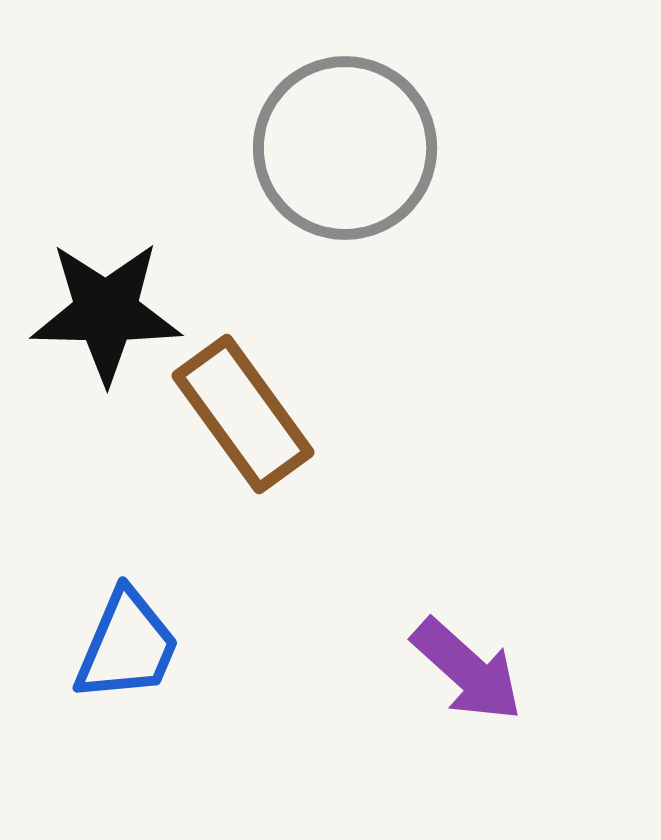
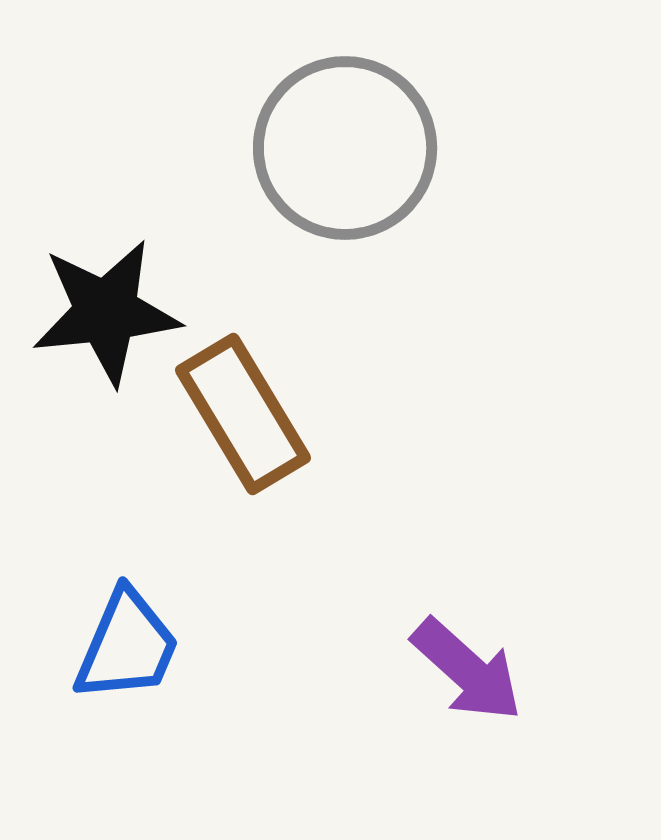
black star: rotated 7 degrees counterclockwise
brown rectangle: rotated 5 degrees clockwise
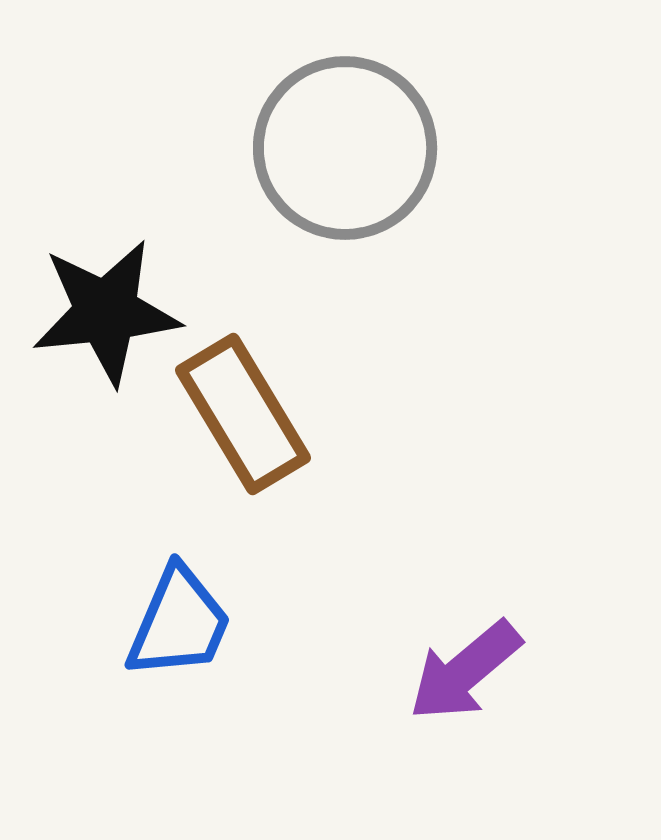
blue trapezoid: moved 52 px right, 23 px up
purple arrow: moved 2 px left, 1 px down; rotated 98 degrees clockwise
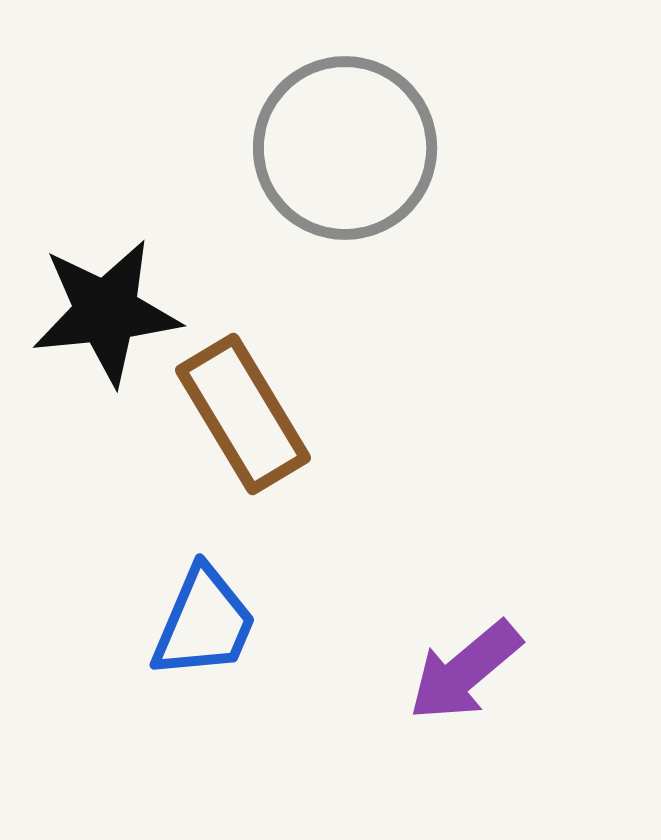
blue trapezoid: moved 25 px right
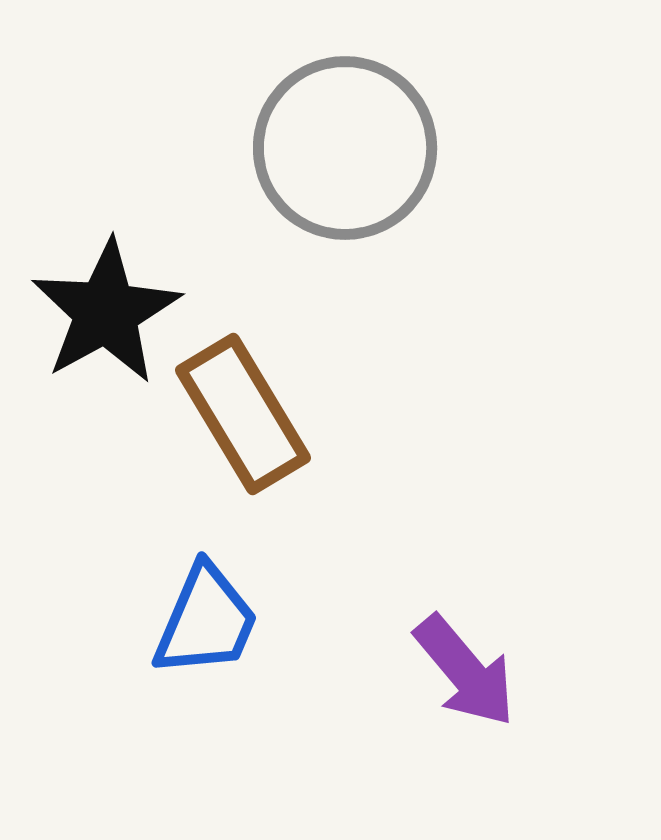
black star: rotated 23 degrees counterclockwise
blue trapezoid: moved 2 px right, 2 px up
purple arrow: rotated 90 degrees counterclockwise
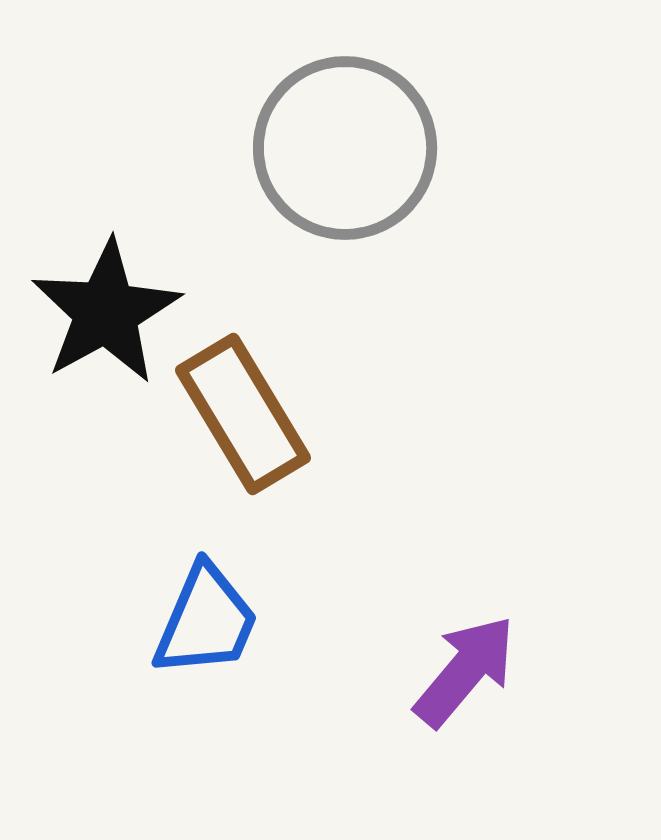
purple arrow: rotated 100 degrees counterclockwise
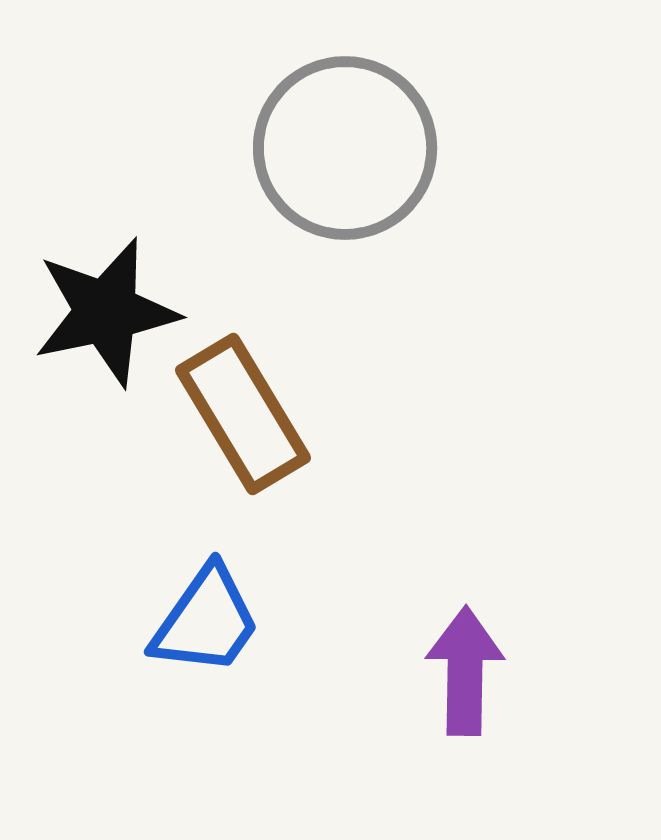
black star: rotated 17 degrees clockwise
blue trapezoid: rotated 12 degrees clockwise
purple arrow: rotated 39 degrees counterclockwise
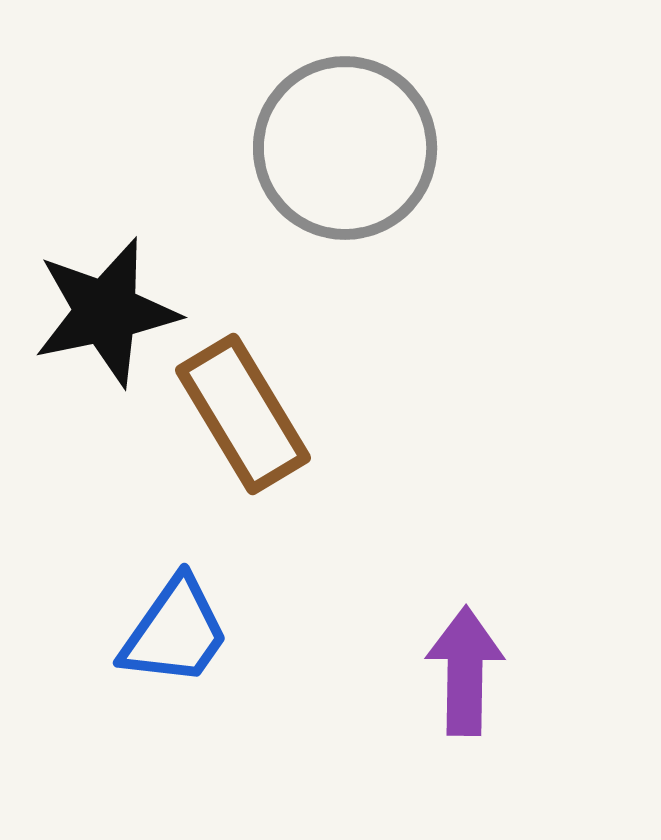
blue trapezoid: moved 31 px left, 11 px down
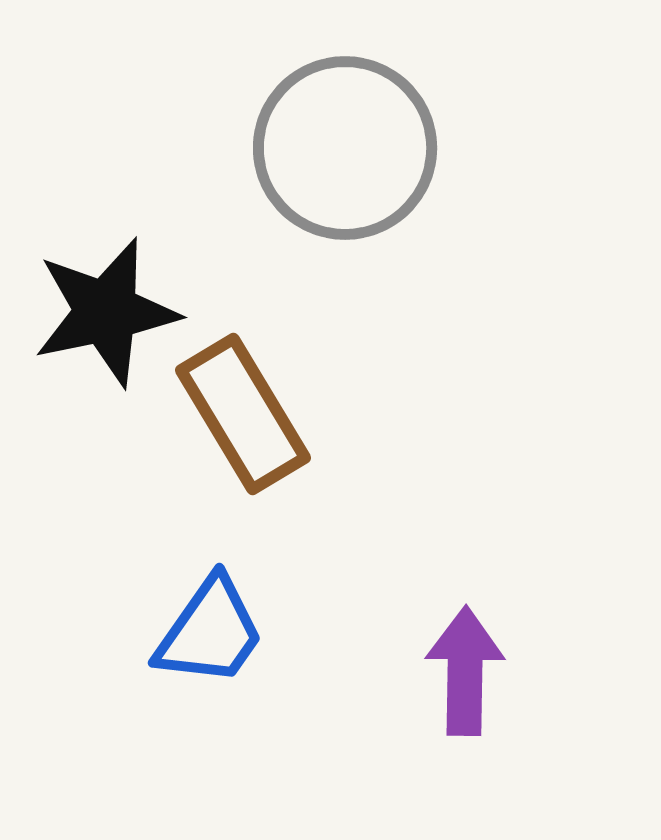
blue trapezoid: moved 35 px right
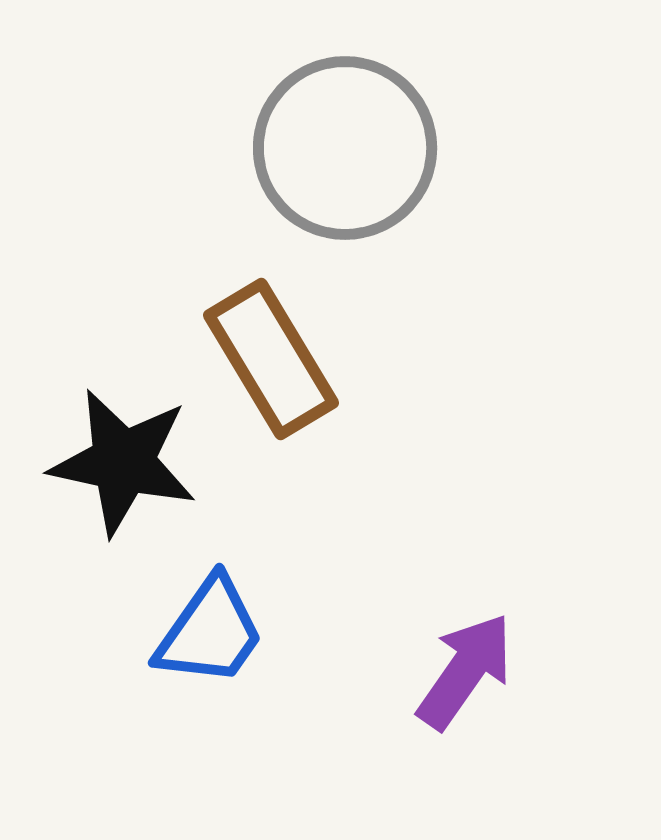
black star: moved 17 px right, 150 px down; rotated 24 degrees clockwise
brown rectangle: moved 28 px right, 55 px up
purple arrow: rotated 34 degrees clockwise
